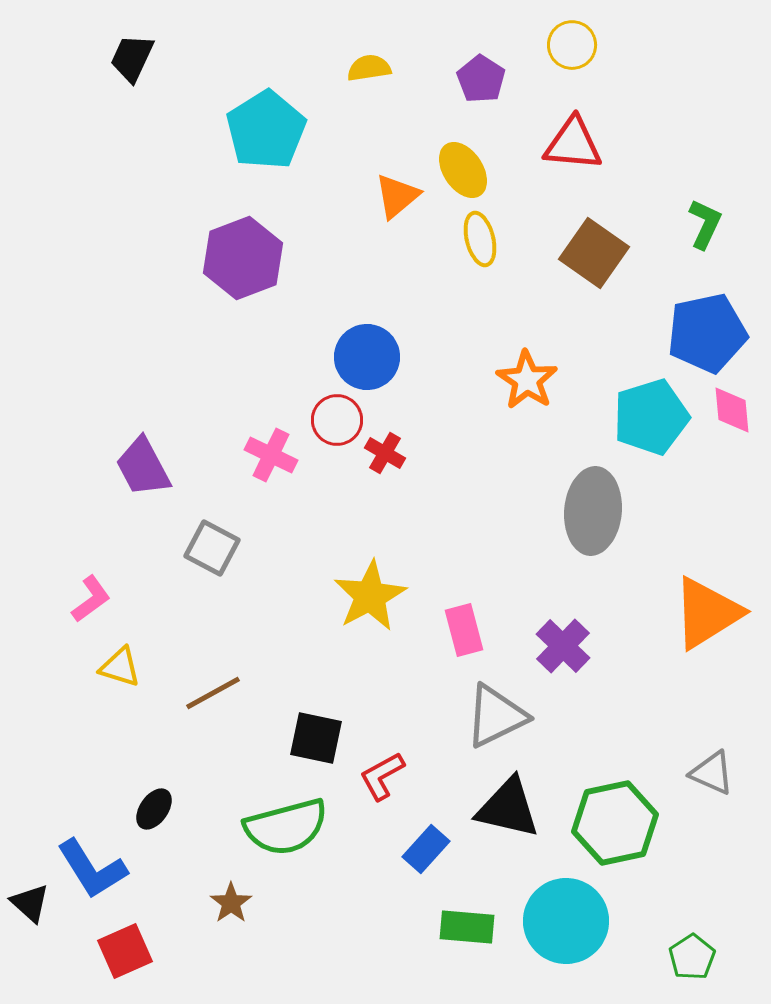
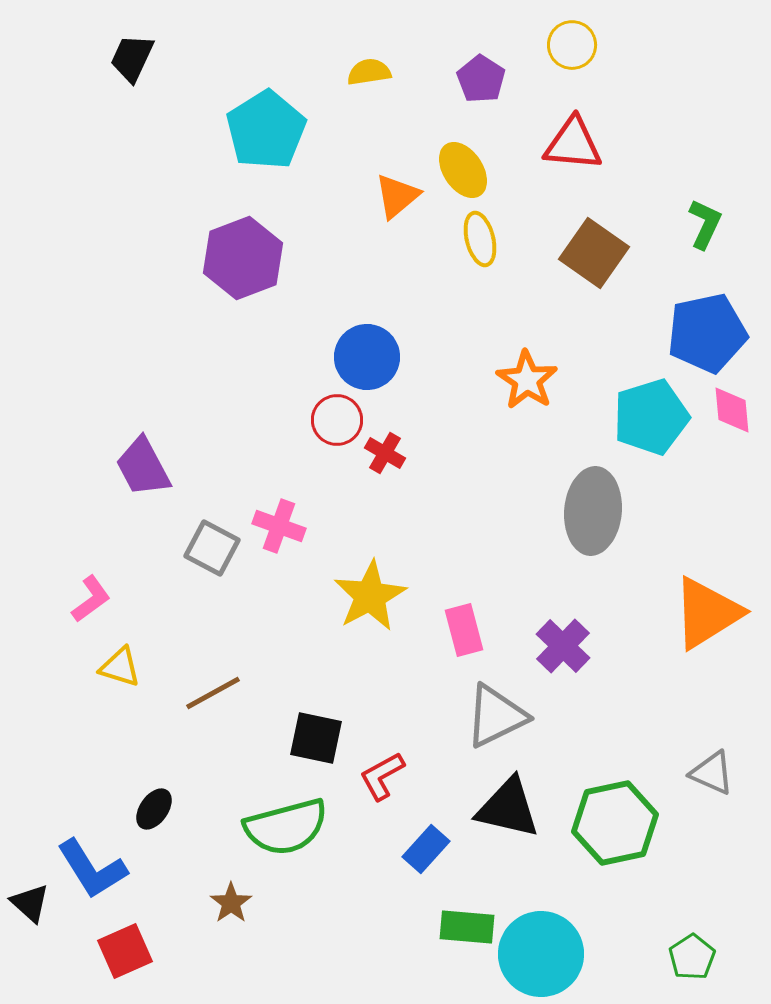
yellow semicircle at (369, 68): moved 4 px down
pink cross at (271, 455): moved 8 px right, 71 px down; rotated 6 degrees counterclockwise
cyan circle at (566, 921): moved 25 px left, 33 px down
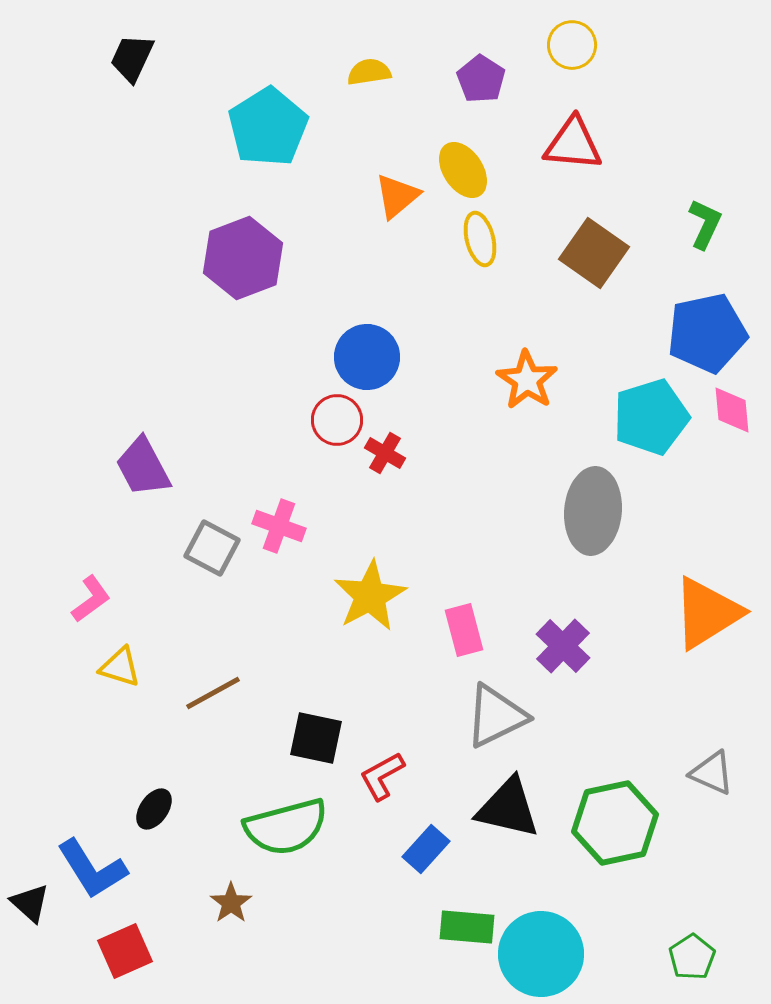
cyan pentagon at (266, 130): moved 2 px right, 3 px up
